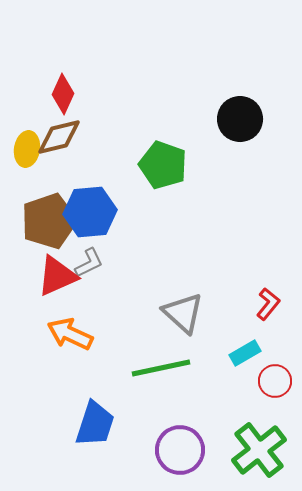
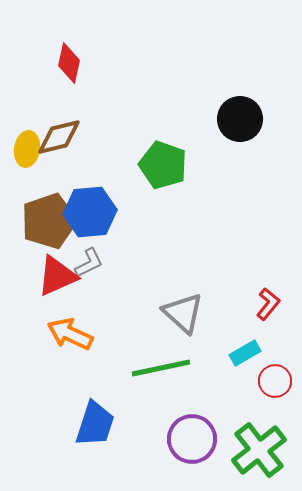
red diamond: moved 6 px right, 31 px up; rotated 12 degrees counterclockwise
purple circle: moved 12 px right, 11 px up
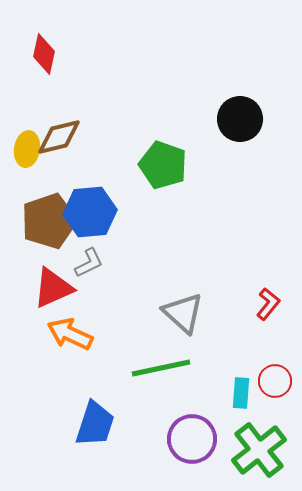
red diamond: moved 25 px left, 9 px up
red triangle: moved 4 px left, 12 px down
cyan rectangle: moved 4 px left, 40 px down; rotated 56 degrees counterclockwise
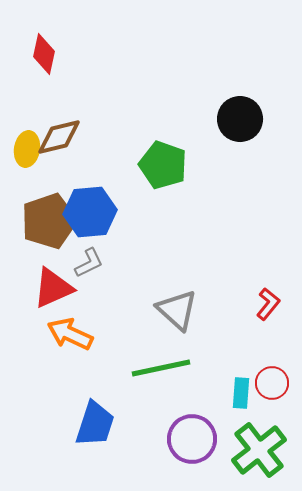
gray triangle: moved 6 px left, 3 px up
red circle: moved 3 px left, 2 px down
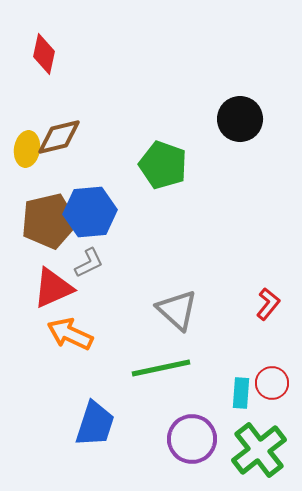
brown pentagon: rotated 6 degrees clockwise
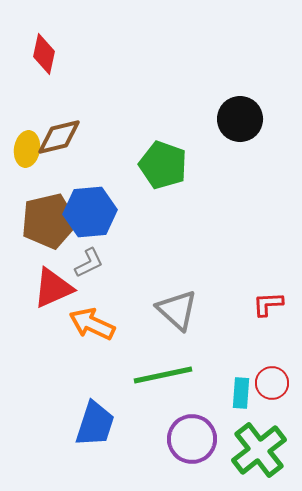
red L-shape: rotated 132 degrees counterclockwise
orange arrow: moved 22 px right, 10 px up
green line: moved 2 px right, 7 px down
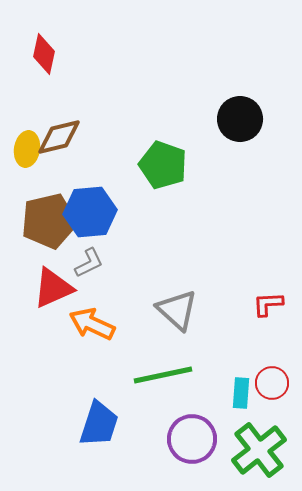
blue trapezoid: moved 4 px right
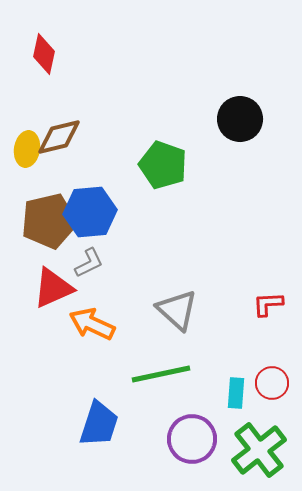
green line: moved 2 px left, 1 px up
cyan rectangle: moved 5 px left
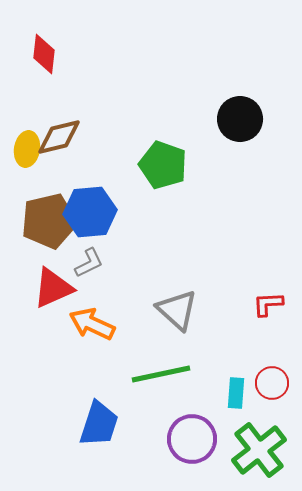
red diamond: rotated 6 degrees counterclockwise
